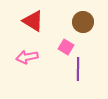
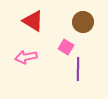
pink arrow: moved 1 px left
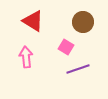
pink arrow: rotated 95 degrees clockwise
purple line: rotated 70 degrees clockwise
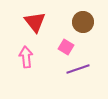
red triangle: moved 2 px right, 1 px down; rotated 20 degrees clockwise
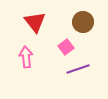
pink square: rotated 21 degrees clockwise
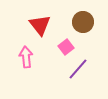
red triangle: moved 5 px right, 3 px down
purple line: rotated 30 degrees counterclockwise
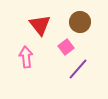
brown circle: moved 3 px left
